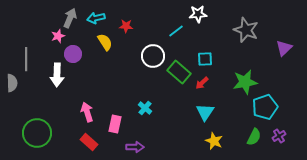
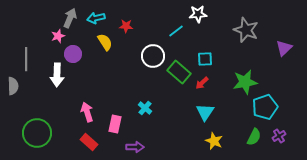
gray semicircle: moved 1 px right, 3 px down
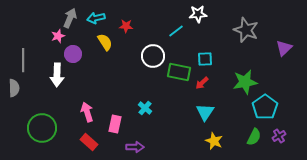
gray line: moved 3 px left, 1 px down
green rectangle: rotated 30 degrees counterclockwise
gray semicircle: moved 1 px right, 2 px down
cyan pentagon: rotated 15 degrees counterclockwise
green circle: moved 5 px right, 5 px up
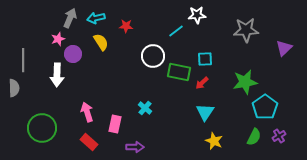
white star: moved 1 px left, 1 px down
gray star: rotated 25 degrees counterclockwise
pink star: moved 3 px down
yellow semicircle: moved 4 px left
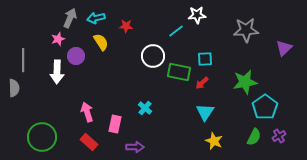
purple circle: moved 3 px right, 2 px down
white arrow: moved 3 px up
green circle: moved 9 px down
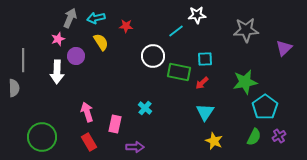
red rectangle: rotated 18 degrees clockwise
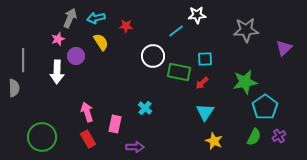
red rectangle: moved 1 px left, 3 px up
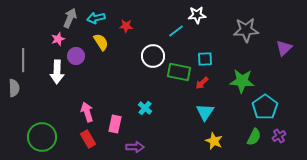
green star: moved 3 px left, 1 px up; rotated 15 degrees clockwise
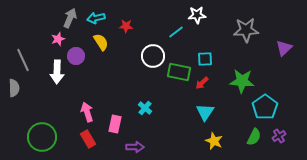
cyan line: moved 1 px down
gray line: rotated 25 degrees counterclockwise
